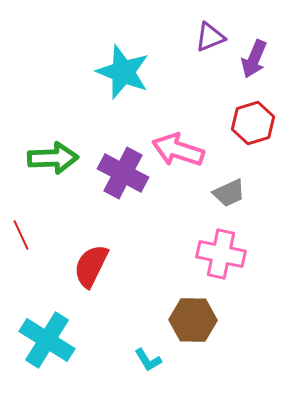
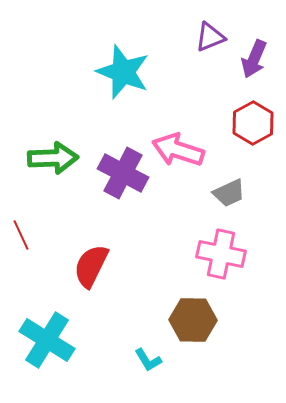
red hexagon: rotated 12 degrees counterclockwise
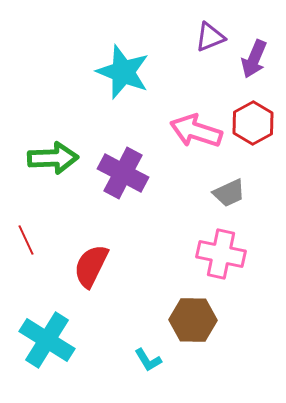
pink arrow: moved 18 px right, 19 px up
red line: moved 5 px right, 5 px down
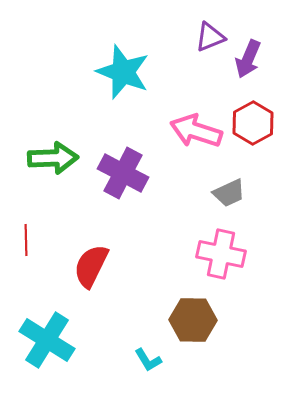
purple arrow: moved 6 px left
red line: rotated 24 degrees clockwise
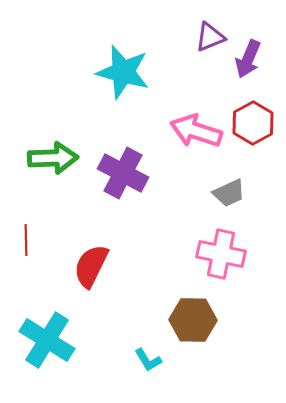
cyan star: rotated 6 degrees counterclockwise
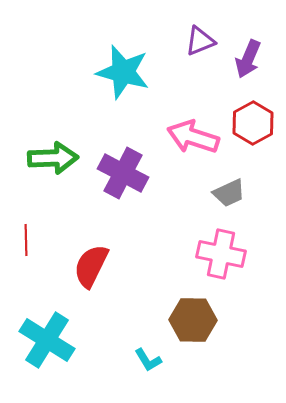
purple triangle: moved 10 px left, 4 px down
pink arrow: moved 3 px left, 6 px down
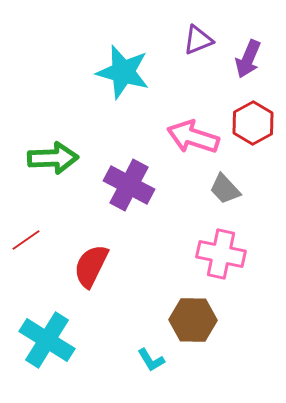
purple triangle: moved 2 px left, 1 px up
purple cross: moved 6 px right, 12 px down
gray trapezoid: moved 4 px left, 4 px up; rotated 72 degrees clockwise
red line: rotated 56 degrees clockwise
cyan L-shape: moved 3 px right
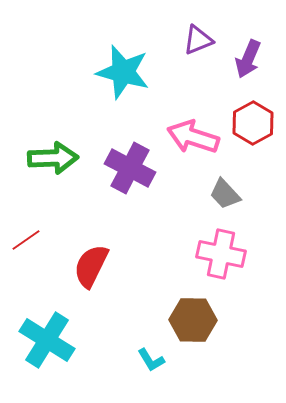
purple cross: moved 1 px right, 17 px up
gray trapezoid: moved 5 px down
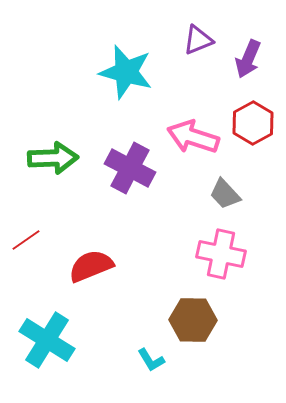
cyan star: moved 3 px right
red semicircle: rotated 42 degrees clockwise
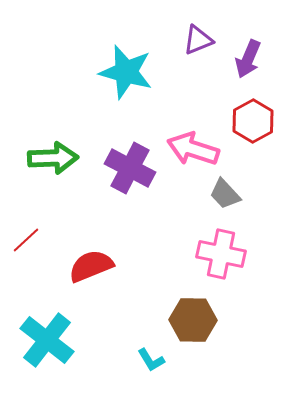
red hexagon: moved 2 px up
pink arrow: moved 12 px down
red line: rotated 8 degrees counterclockwise
cyan cross: rotated 6 degrees clockwise
